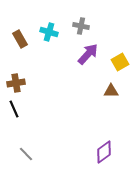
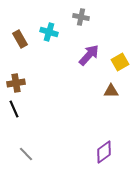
gray cross: moved 9 px up
purple arrow: moved 1 px right, 1 px down
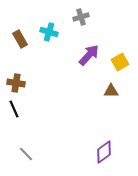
gray cross: rotated 28 degrees counterclockwise
brown cross: rotated 18 degrees clockwise
